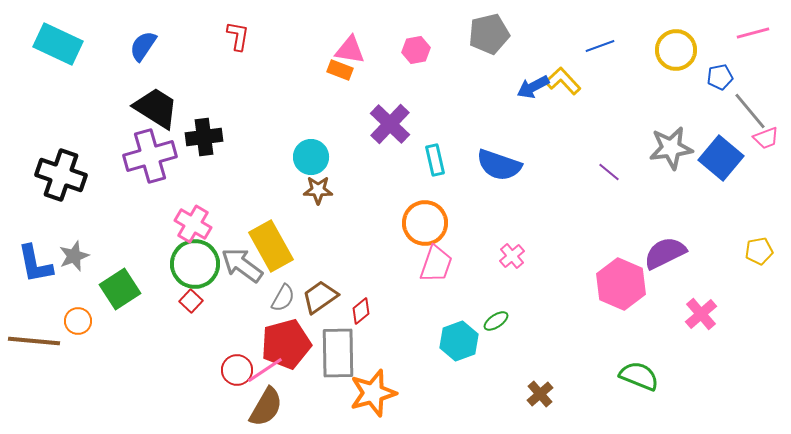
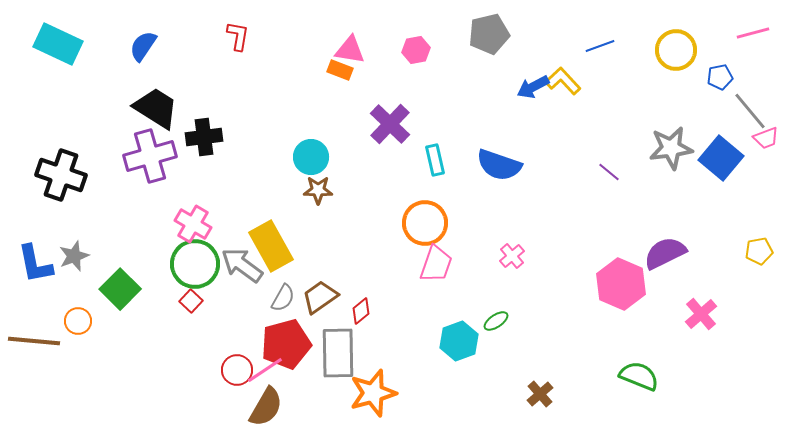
green square at (120, 289): rotated 12 degrees counterclockwise
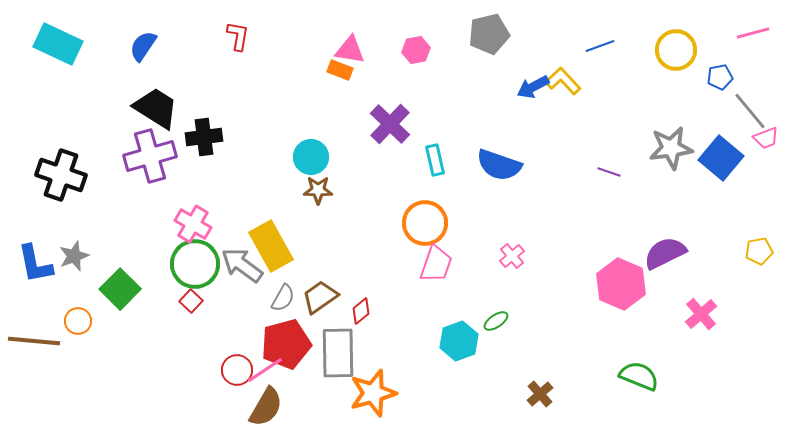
purple line at (609, 172): rotated 20 degrees counterclockwise
